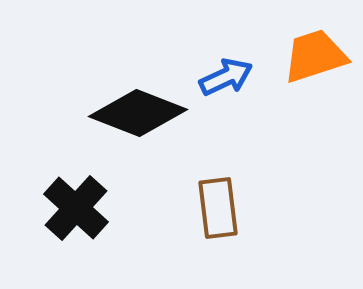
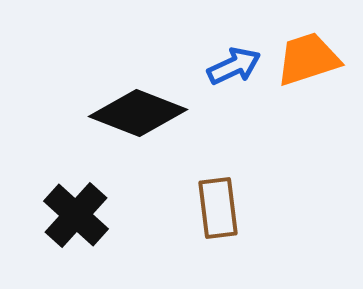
orange trapezoid: moved 7 px left, 3 px down
blue arrow: moved 8 px right, 11 px up
black cross: moved 7 px down
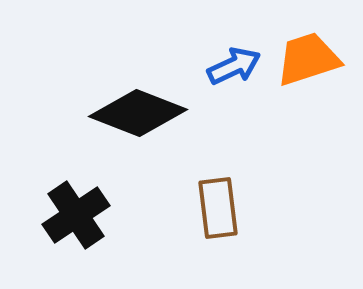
black cross: rotated 14 degrees clockwise
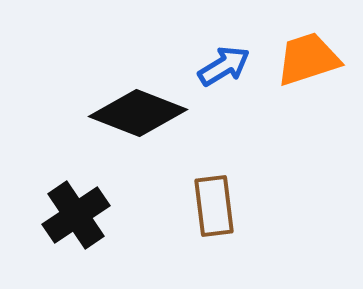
blue arrow: moved 10 px left; rotated 6 degrees counterclockwise
brown rectangle: moved 4 px left, 2 px up
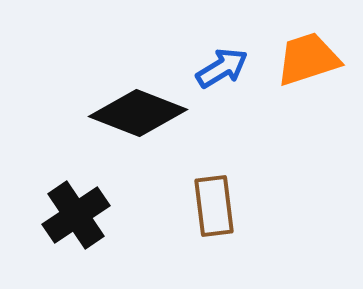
blue arrow: moved 2 px left, 2 px down
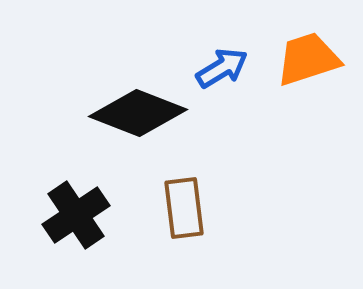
brown rectangle: moved 30 px left, 2 px down
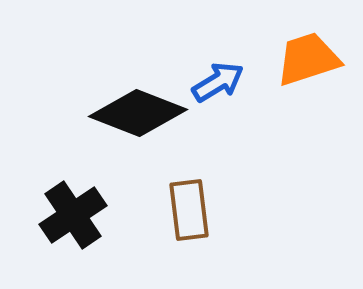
blue arrow: moved 4 px left, 14 px down
brown rectangle: moved 5 px right, 2 px down
black cross: moved 3 px left
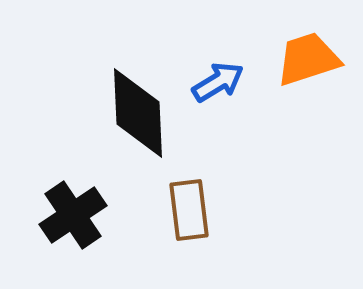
black diamond: rotated 66 degrees clockwise
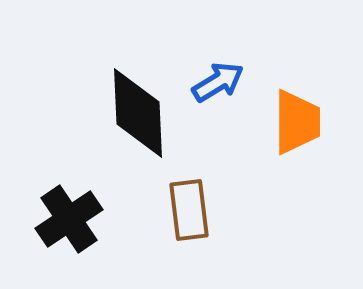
orange trapezoid: moved 11 px left, 63 px down; rotated 108 degrees clockwise
black cross: moved 4 px left, 4 px down
